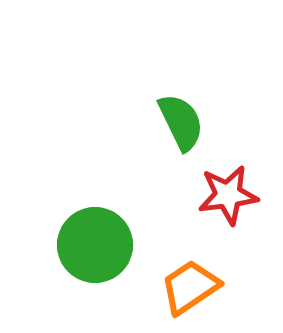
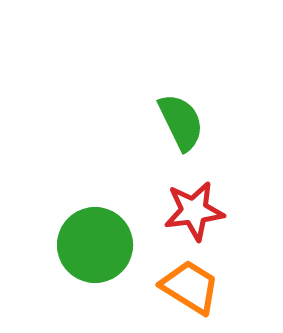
red star: moved 34 px left, 16 px down
orange trapezoid: rotated 66 degrees clockwise
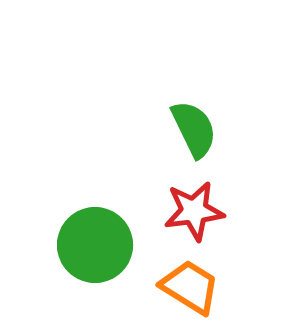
green semicircle: moved 13 px right, 7 px down
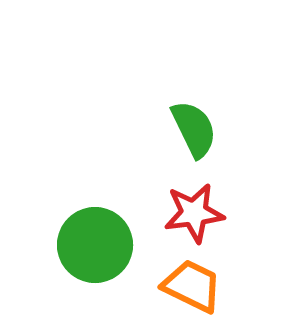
red star: moved 2 px down
orange trapezoid: moved 2 px right, 1 px up; rotated 6 degrees counterclockwise
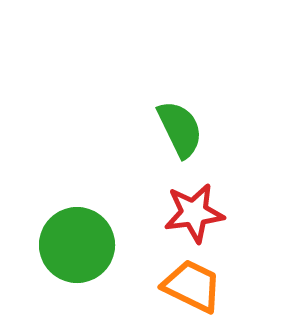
green semicircle: moved 14 px left
green circle: moved 18 px left
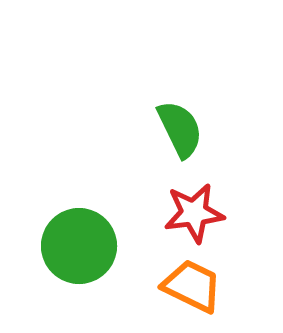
green circle: moved 2 px right, 1 px down
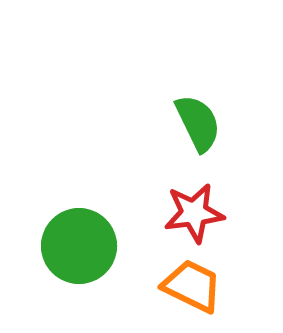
green semicircle: moved 18 px right, 6 px up
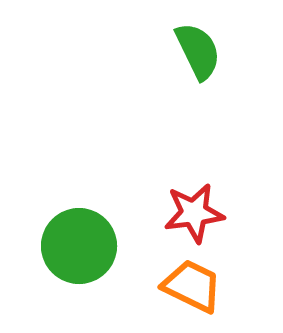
green semicircle: moved 72 px up
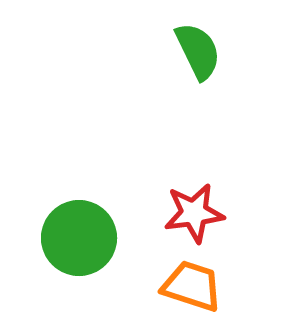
green circle: moved 8 px up
orange trapezoid: rotated 8 degrees counterclockwise
